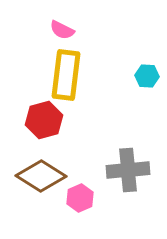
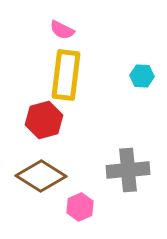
cyan hexagon: moved 5 px left
pink hexagon: moved 9 px down
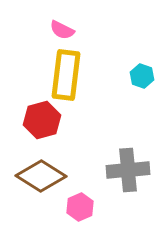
cyan hexagon: rotated 15 degrees clockwise
red hexagon: moved 2 px left
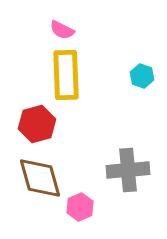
yellow rectangle: rotated 9 degrees counterclockwise
red hexagon: moved 5 px left, 4 px down
brown diamond: moved 1 px left, 2 px down; rotated 42 degrees clockwise
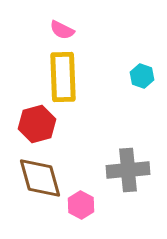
yellow rectangle: moved 3 px left, 2 px down
pink hexagon: moved 1 px right, 2 px up; rotated 8 degrees counterclockwise
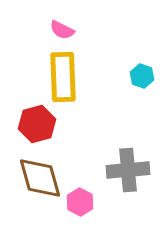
pink hexagon: moved 1 px left, 3 px up
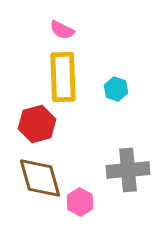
cyan hexagon: moved 26 px left, 13 px down
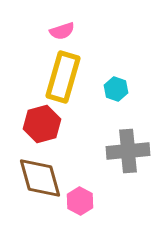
pink semicircle: moved 1 px down; rotated 45 degrees counterclockwise
yellow rectangle: rotated 18 degrees clockwise
red hexagon: moved 5 px right
gray cross: moved 19 px up
pink hexagon: moved 1 px up
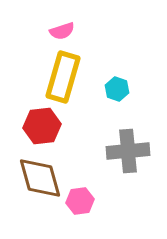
cyan hexagon: moved 1 px right
red hexagon: moved 2 px down; rotated 9 degrees clockwise
pink hexagon: rotated 24 degrees clockwise
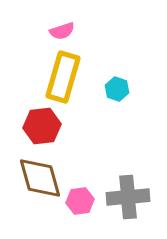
gray cross: moved 46 px down
